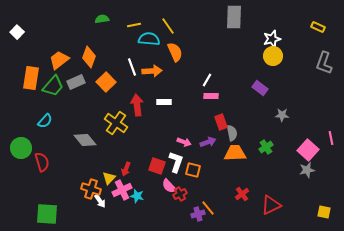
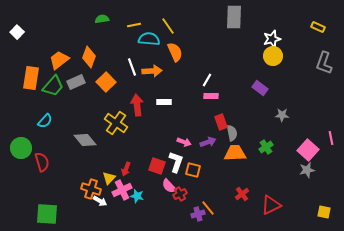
white arrow at (100, 201): rotated 24 degrees counterclockwise
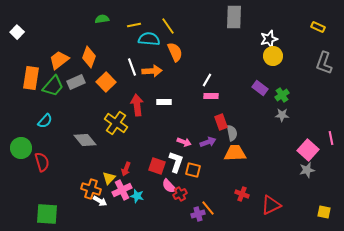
white star at (272, 39): moved 3 px left
green cross at (266, 147): moved 16 px right, 52 px up
red cross at (242, 194): rotated 32 degrees counterclockwise
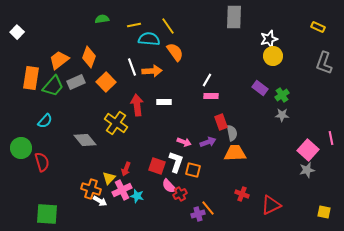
orange semicircle at (175, 52): rotated 12 degrees counterclockwise
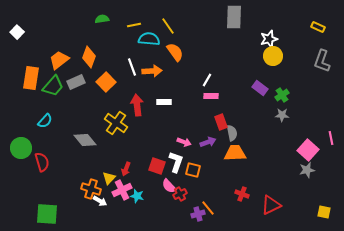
gray L-shape at (324, 63): moved 2 px left, 2 px up
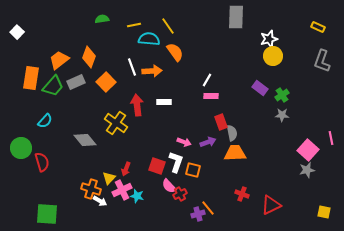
gray rectangle at (234, 17): moved 2 px right
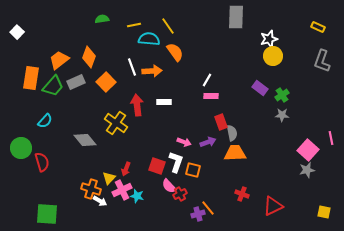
red triangle at (271, 205): moved 2 px right, 1 px down
